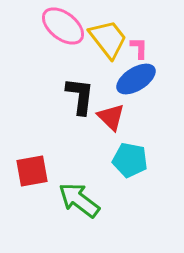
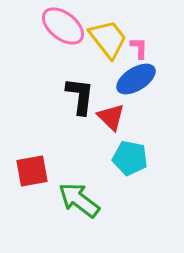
cyan pentagon: moved 2 px up
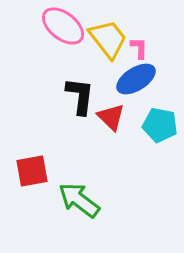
cyan pentagon: moved 30 px right, 33 px up
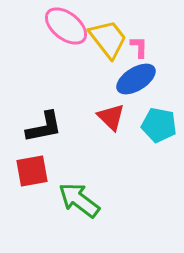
pink ellipse: moved 3 px right
pink L-shape: moved 1 px up
black L-shape: moved 36 px left, 31 px down; rotated 72 degrees clockwise
cyan pentagon: moved 1 px left
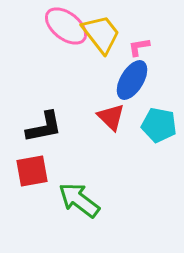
yellow trapezoid: moved 7 px left, 5 px up
pink L-shape: rotated 100 degrees counterclockwise
blue ellipse: moved 4 px left, 1 px down; rotated 27 degrees counterclockwise
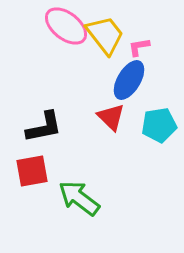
yellow trapezoid: moved 4 px right, 1 px down
blue ellipse: moved 3 px left
cyan pentagon: rotated 20 degrees counterclockwise
green arrow: moved 2 px up
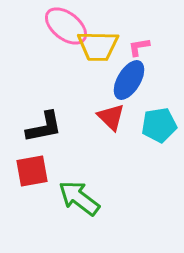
yellow trapezoid: moved 7 px left, 11 px down; rotated 129 degrees clockwise
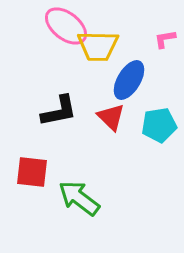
pink L-shape: moved 26 px right, 8 px up
black L-shape: moved 15 px right, 16 px up
red square: moved 1 px down; rotated 16 degrees clockwise
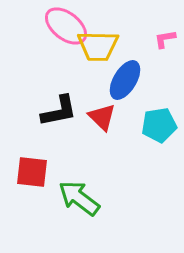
blue ellipse: moved 4 px left
red triangle: moved 9 px left
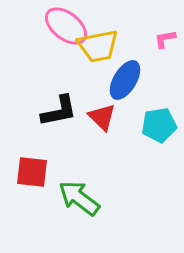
yellow trapezoid: rotated 12 degrees counterclockwise
